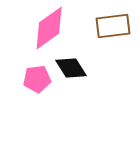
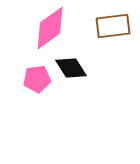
pink diamond: moved 1 px right
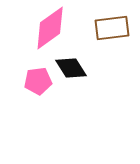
brown rectangle: moved 1 px left, 2 px down
pink pentagon: moved 1 px right, 2 px down
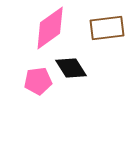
brown rectangle: moved 5 px left
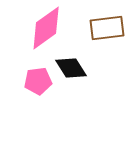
pink diamond: moved 4 px left
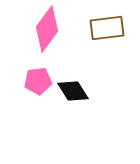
pink diamond: moved 1 px right, 1 px down; rotated 18 degrees counterclockwise
black diamond: moved 2 px right, 23 px down
